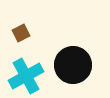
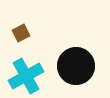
black circle: moved 3 px right, 1 px down
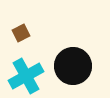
black circle: moved 3 px left
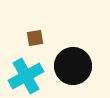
brown square: moved 14 px right, 5 px down; rotated 18 degrees clockwise
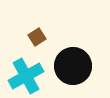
brown square: moved 2 px right, 1 px up; rotated 24 degrees counterclockwise
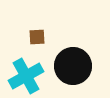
brown square: rotated 30 degrees clockwise
